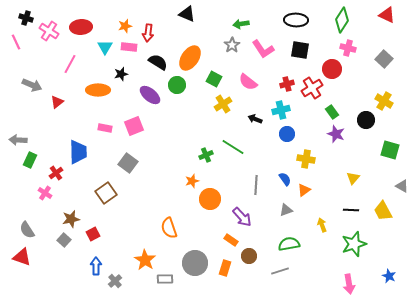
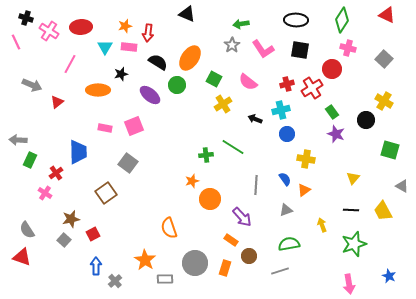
green cross at (206, 155): rotated 16 degrees clockwise
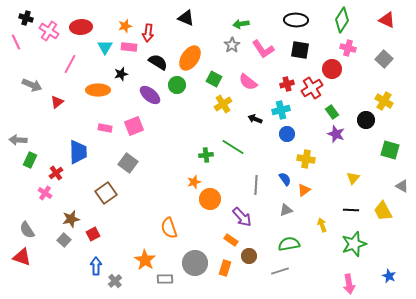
black triangle at (187, 14): moved 1 px left, 4 px down
red triangle at (387, 15): moved 5 px down
orange star at (192, 181): moved 2 px right, 1 px down
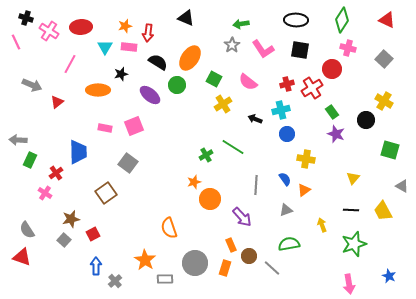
green cross at (206, 155): rotated 24 degrees counterclockwise
orange rectangle at (231, 240): moved 5 px down; rotated 32 degrees clockwise
gray line at (280, 271): moved 8 px left, 3 px up; rotated 60 degrees clockwise
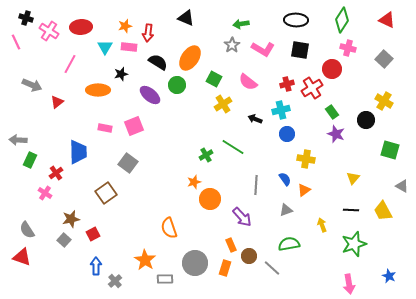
pink L-shape at (263, 49): rotated 25 degrees counterclockwise
